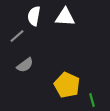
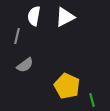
white triangle: rotated 30 degrees counterclockwise
gray line: rotated 35 degrees counterclockwise
yellow pentagon: moved 1 px down
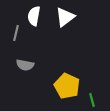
white triangle: rotated 10 degrees counterclockwise
gray line: moved 1 px left, 3 px up
gray semicircle: rotated 48 degrees clockwise
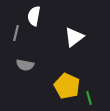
white triangle: moved 9 px right, 20 px down
green line: moved 3 px left, 2 px up
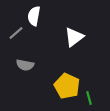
gray line: rotated 35 degrees clockwise
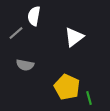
yellow pentagon: moved 1 px down
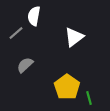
gray semicircle: rotated 126 degrees clockwise
yellow pentagon: rotated 10 degrees clockwise
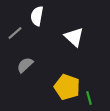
white semicircle: moved 3 px right
gray line: moved 1 px left
white triangle: rotated 40 degrees counterclockwise
yellow pentagon: rotated 15 degrees counterclockwise
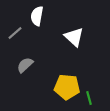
yellow pentagon: rotated 15 degrees counterclockwise
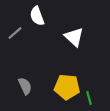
white semicircle: rotated 30 degrees counterclockwise
gray semicircle: moved 21 px down; rotated 108 degrees clockwise
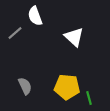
white semicircle: moved 2 px left
